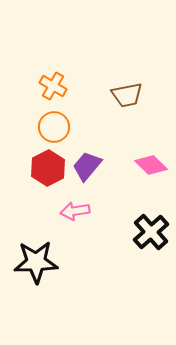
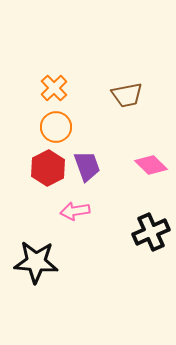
orange cross: moved 1 px right, 2 px down; rotated 16 degrees clockwise
orange circle: moved 2 px right
purple trapezoid: rotated 120 degrees clockwise
black cross: rotated 18 degrees clockwise
black star: rotated 6 degrees clockwise
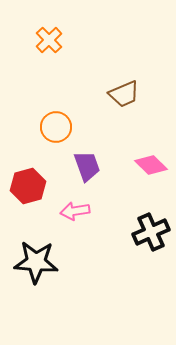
orange cross: moved 5 px left, 48 px up
brown trapezoid: moved 3 px left, 1 px up; rotated 12 degrees counterclockwise
red hexagon: moved 20 px left, 18 px down; rotated 12 degrees clockwise
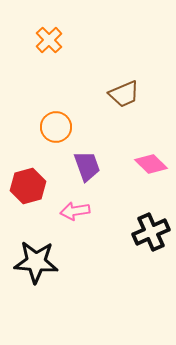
pink diamond: moved 1 px up
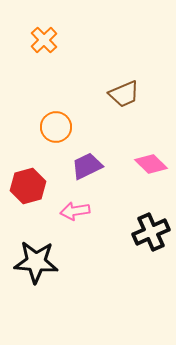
orange cross: moved 5 px left
purple trapezoid: rotated 96 degrees counterclockwise
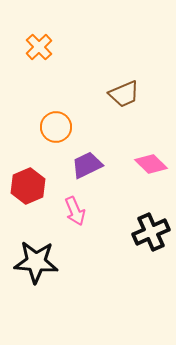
orange cross: moved 5 px left, 7 px down
purple trapezoid: moved 1 px up
red hexagon: rotated 8 degrees counterclockwise
pink arrow: rotated 104 degrees counterclockwise
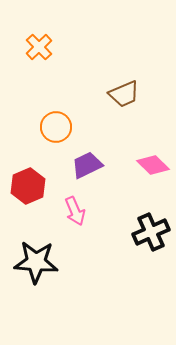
pink diamond: moved 2 px right, 1 px down
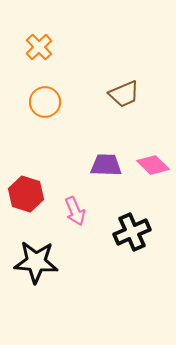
orange circle: moved 11 px left, 25 px up
purple trapezoid: moved 19 px right; rotated 28 degrees clockwise
red hexagon: moved 2 px left, 8 px down; rotated 20 degrees counterclockwise
black cross: moved 19 px left
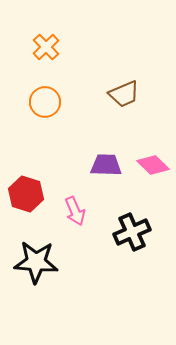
orange cross: moved 7 px right
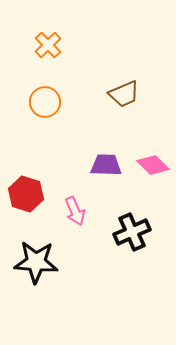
orange cross: moved 2 px right, 2 px up
